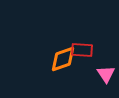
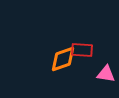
pink triangle: rotated 48 degrees counterclockwise
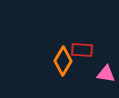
orange diamond: moved 2 px down; rotated 40 degrees counterclockwise
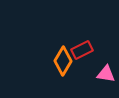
red rectangle: rotated 30 degrees counterclockwise
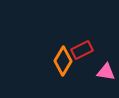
pink triangle: moved 2 px up
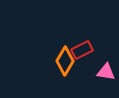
orange diamond: moved 2 px right
